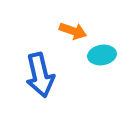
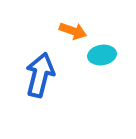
blue arrow: rotated 153 degrees counterclockwise
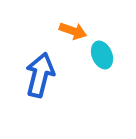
cyan ellipse: rotated 76 degrees clockwise
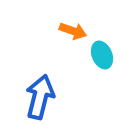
blue arrow: moved 22 px down
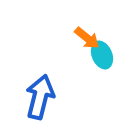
orange arrow: moved 14 px right, 7 px down; rotated 20 degrees clockwise
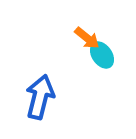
cyan ellipse: rotated 12 degrees counterclockwise
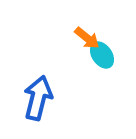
blue arrow: moved 2 px left, 1 px down
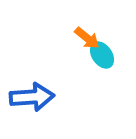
blue arrow: moved 6 px left, 1 px up; rotated 72 degrees clockwise
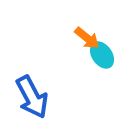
blue arrow: rotated 66 degrees clockwise
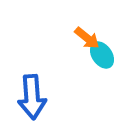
blue arrow: rotated 24 degrees clockwise
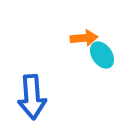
orange arrow: moved 3 px left; rotated 44 degrees counterclockwise
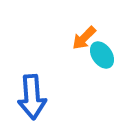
orange arrow: rotated 140 degrees clockwise
